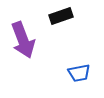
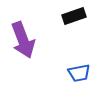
black rectangle: moved 13 px right
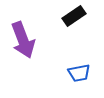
black rectangle: rotated 15 degrees counterclockwise
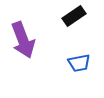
blue trapezoid: moved 10 px up
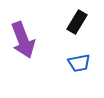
black rectangle: moved 3 px right, 6 px down; rotated 25 degrees counterclockwise
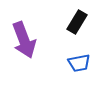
purple arrow: moved 1 px right
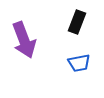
black rectangle: rotated 10 degrees counterclockwise
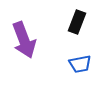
blue trapezoid: moved 1 px right, 1 px down
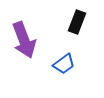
blue trapezoid: moved 16 px left; rotated 25 degrees counterclockwise
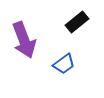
black rectangle: rotated 30 degrees clockwise
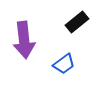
purple arrow: rotated 15 degrees clockwise
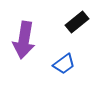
purple arrow: rotated 15 degrees clockwise
